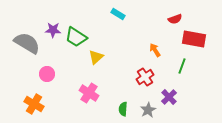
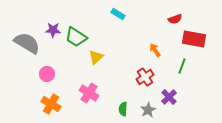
orange cross: moved 17 px right
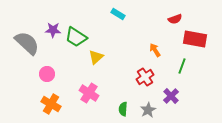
red rectangle: moved 1 px right
gray semicircle: rotated 12 degrees clockwise
purple cross: moved 2 px right, 1 px up
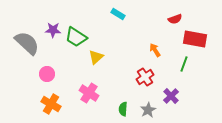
green line: moved 2 px right, 2 px up
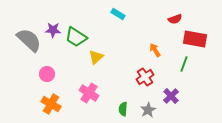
gray semicircle: moved 2 px right, 3 px up
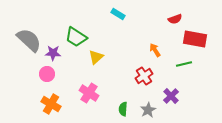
purple star: moved 23 px down
green line: rotated 56 degrees clockwise
red cross: moved 1 px left, 1 px up
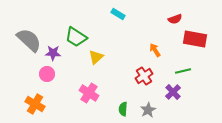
green line: moved 1 px left, 7 px down
purple cross: moved 2 px right, 4 px up
orange cross: moved 16 px left
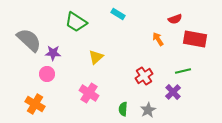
green trapezoid: moved 15 px up
orange arrow: moved 3 px right, 11 px up
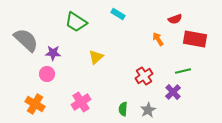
gray semicircle: moved 3 px left
pink cross: moved 8 px left, 9 px down; rotated 24 degrees clockwise
